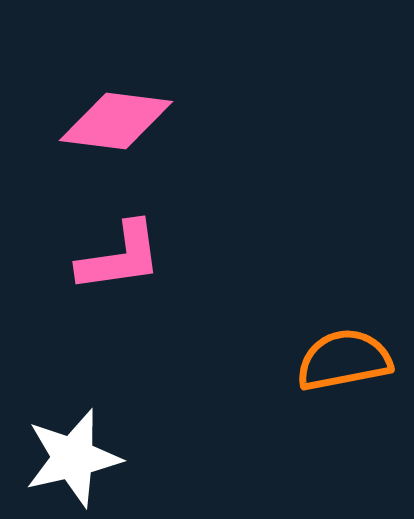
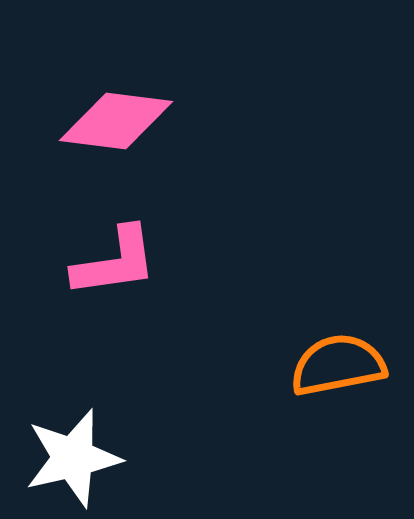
pink L-shape: moved 5 px left, 5 px down
orange semicircle: moved 6 px left, 5 px down
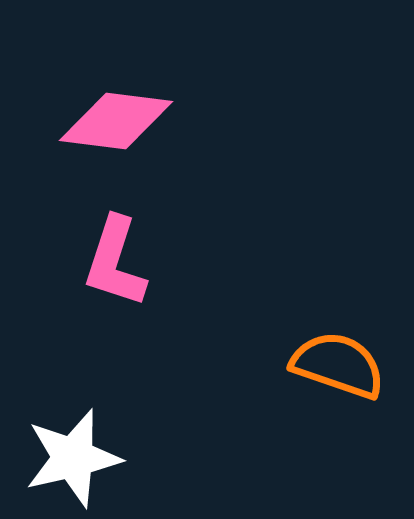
pink L-shape: rotated 116 degrees clockwise
orange semicircle: rotated 30 degrees clockwise
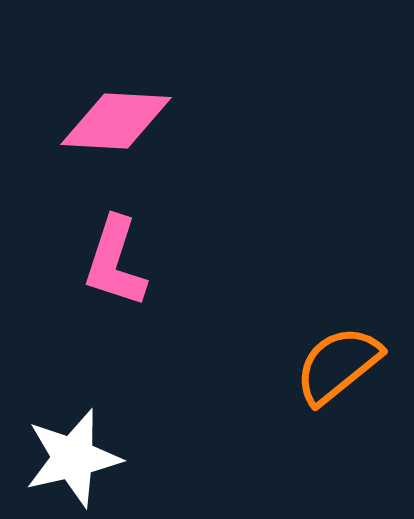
pink diamond: rotated 4 degrees counterclockwise
orange semicircle: rotated 58 degrees counterclockwise
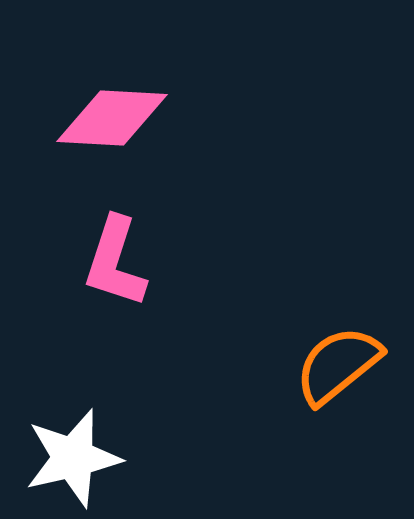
pink diamond: moved 4 px left, 3 px up
